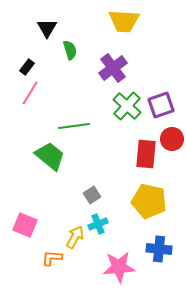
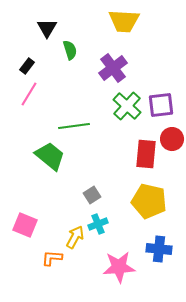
black rectangle: moved 1 px up
pink line: moved 1 px left, 1 px down
purple square: rotated 12 degrees clockwise
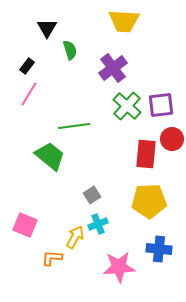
yellow pentagon: rotated 16 degrees counterclockwise
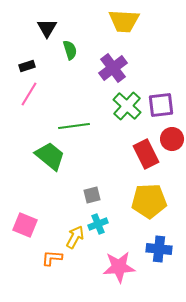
black rectangle: rotated 35 degrees clockwise
red rectangle: rotated 32 degrees counterclockwise
gray square: rotated 18 degrees clockwise
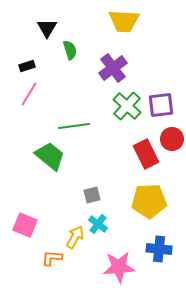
cyan cross: rotated 30 degrees counterclockwise
